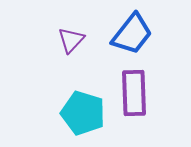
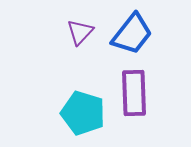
purple triangle: moved 9 px right, 8 px up
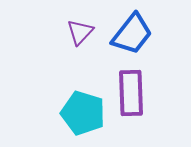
purple rectangle: moved 3 px left
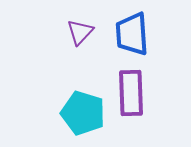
blue trapezoid: rotated 138 degrees clockwise
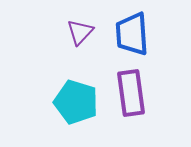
purple rectangle: rotated 6 degrees counterclockwise
cyan pentagon: moved 7 px left, 11 px up
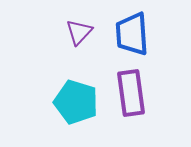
purple triangle: moved 1 px left
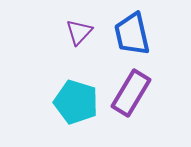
blue trapezoid: rotated 9 degrees counterclockwise
purple rectangle: rotated 39 degrees clockwise
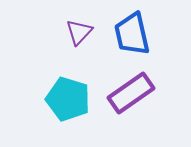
purple rectangle: rotated 24 degrees clockwise
cyan pentagon: moved 8 px left, 3 px up
